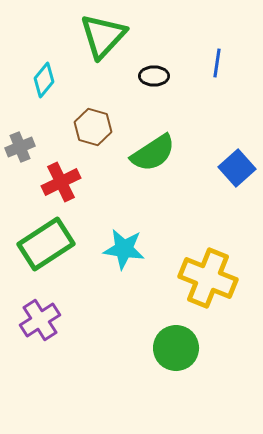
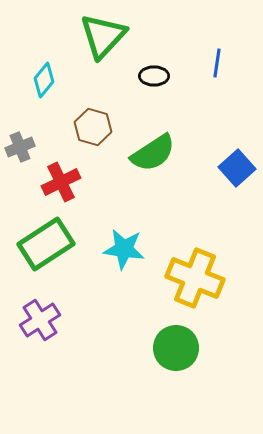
yellow cross: moved 13 px left
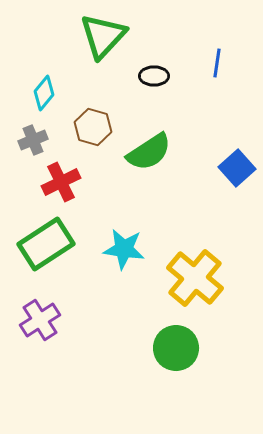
cyan diamond: moved 13 px down
gray cross: moved 13 px right, 7 px up
green semicircle: moved 4 px left, 1 px up
yellow cross: rotated 18 degrees clockwise
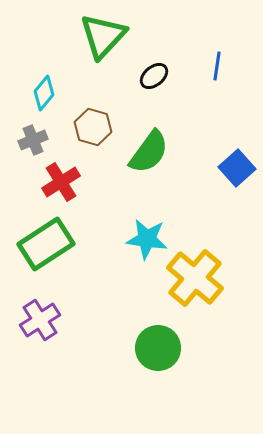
blue line: moved 3 px down
black ellipse: rotated 40 degrees counterclockwise
green semicircle: rotated 21 degrees counterclockwise
red cross: rotated 6 degrees counterclockwise
cyan star: moved 23 px right, 10 px up
green circle: moved 18 px left
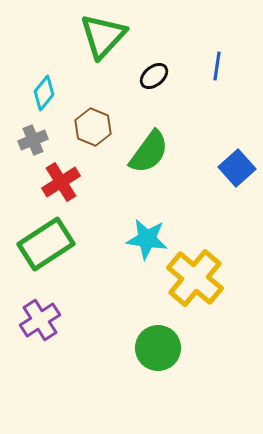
brown hexagon: rotated 6 degrees clockwise
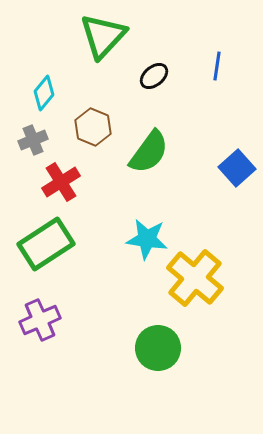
purple cross: rotated 9 degrees clockwise
